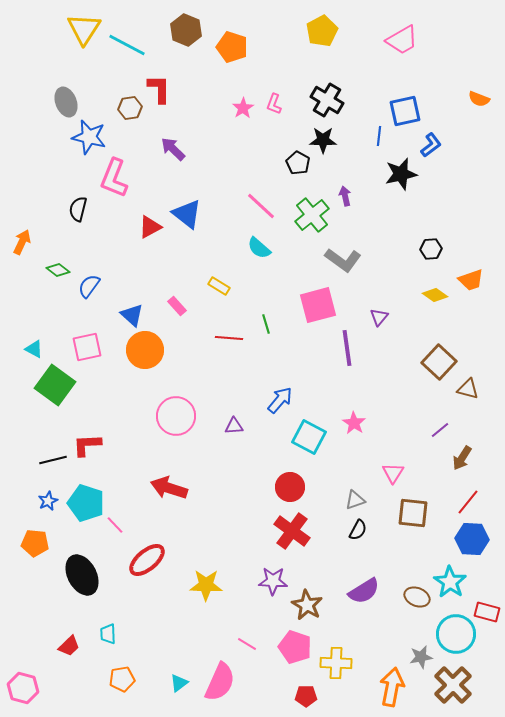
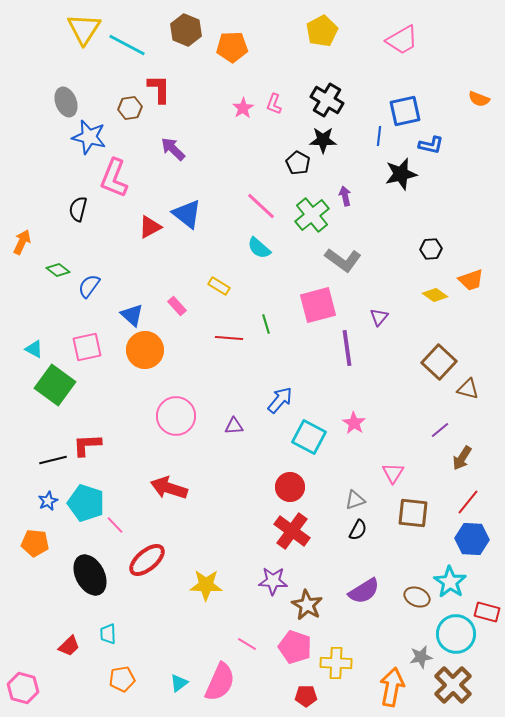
orange pentagon at (232, 47): rotated 20 degrees counterclockwise
blue L-shape at (431, 145): rotated 50 degrees clockwise
black ellipse at (82, 575): moved 8 px right
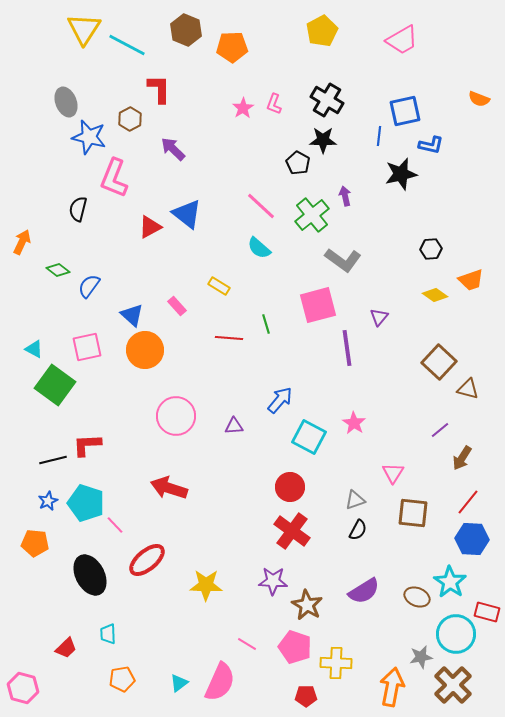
brown hexagon at (130, 108): moved 11 px down; rotated 20 degrees counterclockwise
red trapezoid at (69, 646): moved 3 px left, 2 px down
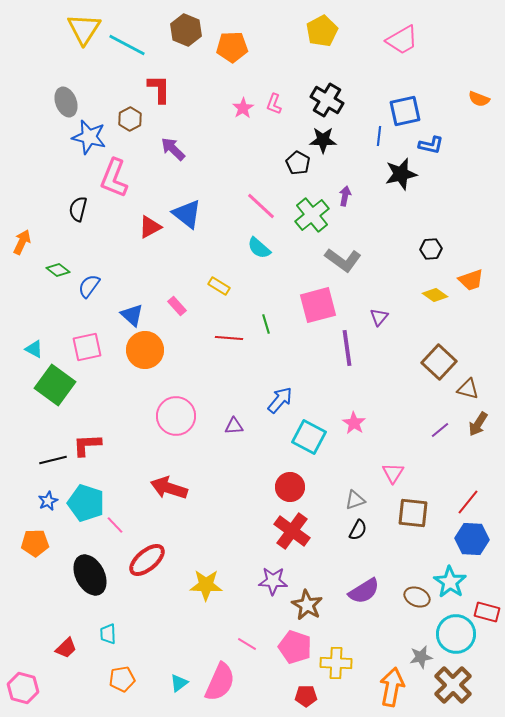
purple arrow at (345, 196): rotated 24 degrees clockwise
brown arrow at (462, 458): moved 16 px right, 34 px up
orange pentagon at (35, 543): rotated 8 degrees counterclockwise
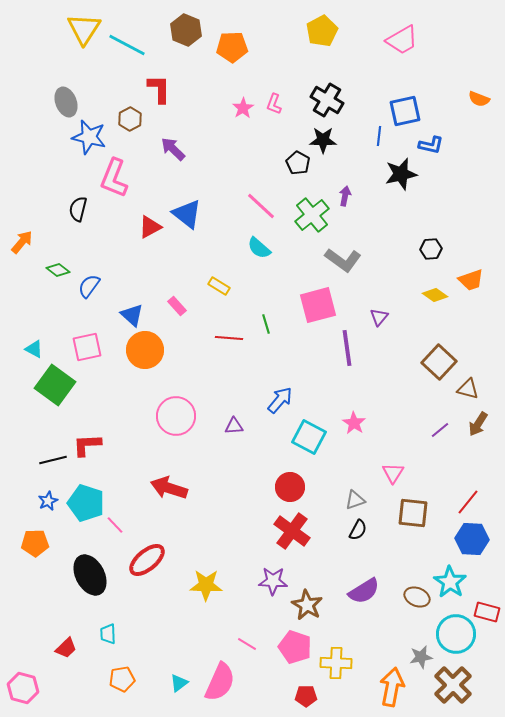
orange arrow at (22, 242): rotated 15 degrees clockwise
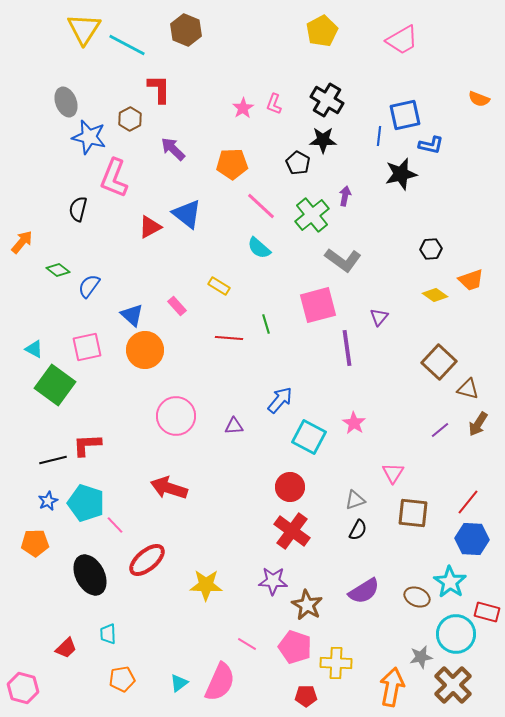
orange pentagon at (232, 47): moved 117 px down
blue square at (405, 111): moved 4 px down
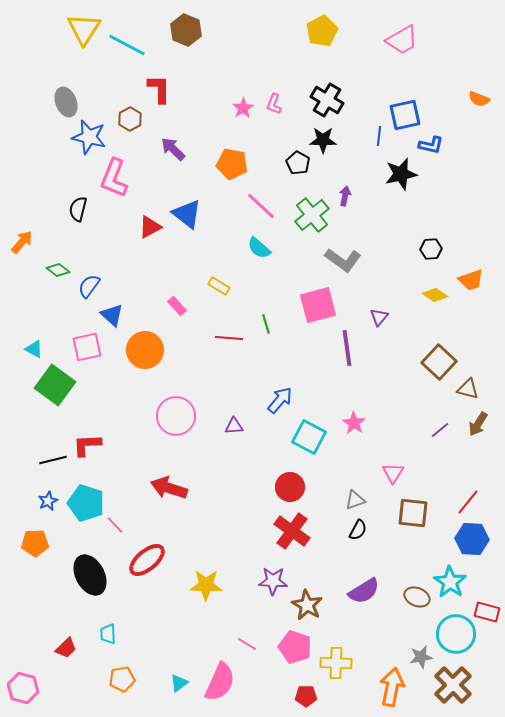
orange pentagon at (232, 164): rotated 12 degrees clockwise
blue triangle at (132, 315): moved 20 px left
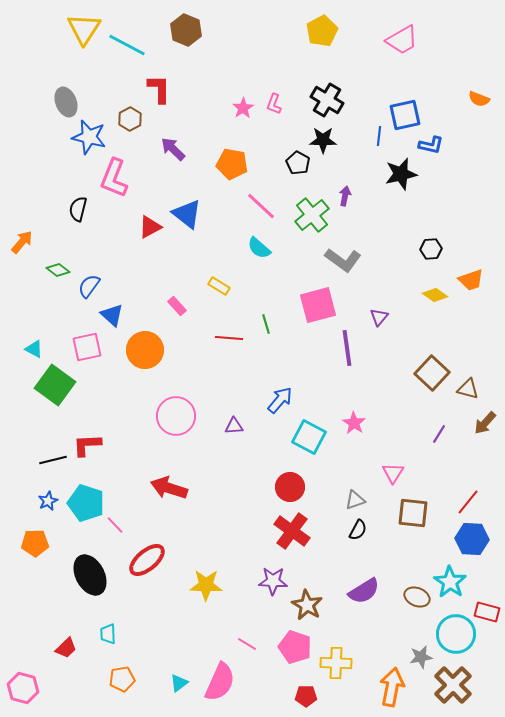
brown square at (439, 362): moved 7 px left, 11 px down
brown arrow at (478, 424): moved 7 px right, 1 px up; rotated 10 degrees clockwise
purple line at (440, 430): moved 1 px left, 4 px down; rotated 18 degrees counterclockwise
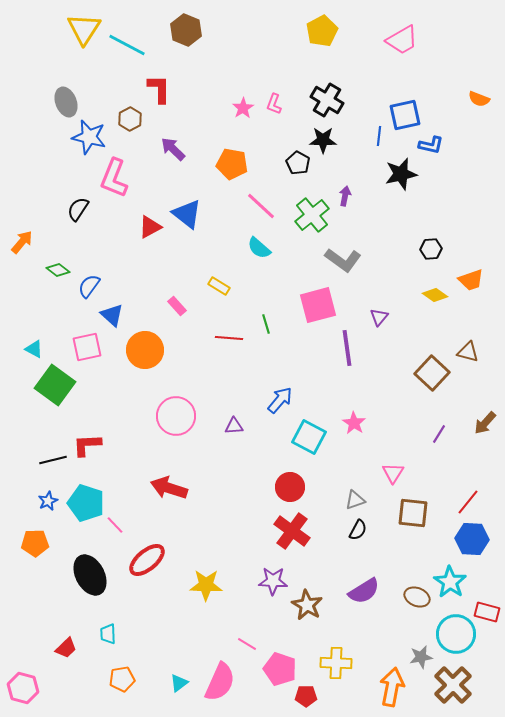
black semicircle at (78, 209): rotated 20 degrees clockwise
brown triangle at (468, 389): moved 37 px up
pink pentagon at (295, 647): moved 15 px left, 22 px down
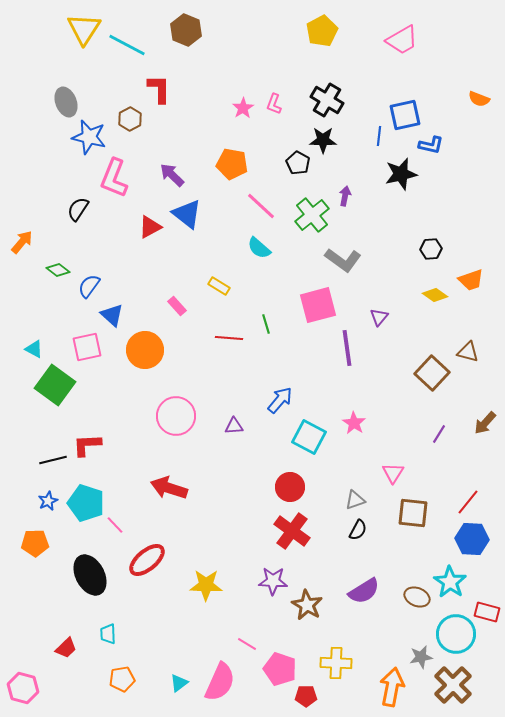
purple arrow at (173, 149): moved 1 px left, 26 px down
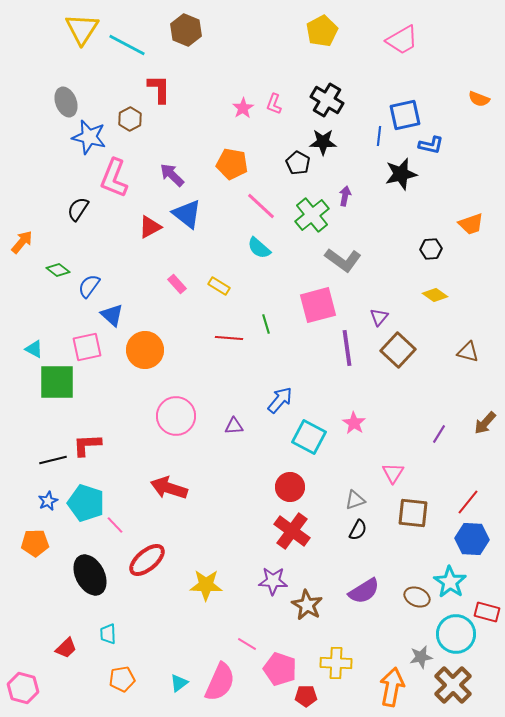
yellow triangle at (84, 29): moved 2 px left
black star at (323, 140): moved 2 px down
orange trapezoid at (471, 280): moved 56 px up
pink rectangle at (177, 306): moved 22 px up
brown square at (432, 373): moved 34 px left, 23 px up
green square at (55, 385): moved 2 px right, 3 px up; rotated 36 degrees counterclockwise
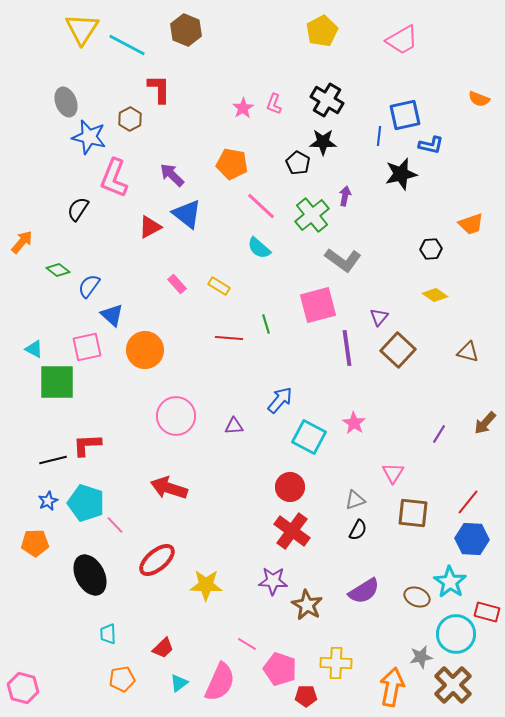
red ellipse at (147, 560): moved 10 px right
red trapezoid at (66, 648): moved 97 px right
